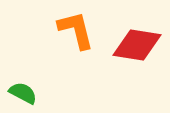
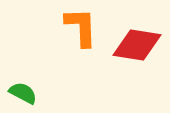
orange L-shape: moved 5 px right, 3 px up; rotated 12 degrees clockwise
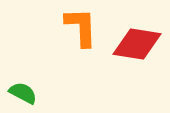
red diamond: moved 1 px up
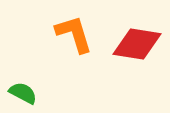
orange L-shape: moved 7 px left, 7 px down; rotated 15 degrees counterclockwise
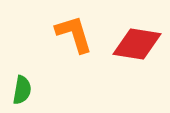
green semicircle: moved 1 px left, 3 px up; rotated 72 degrees clockwise
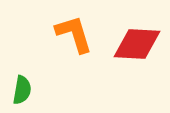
red diamond: rotated 6 degrees counterclockwise
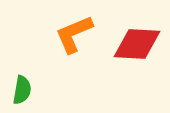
orange L-shape: rotated 96 degrees counterclockwise
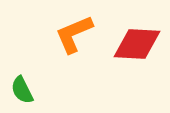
green semicircle: rotated 144 degrees clockwise
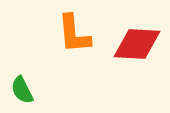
orange L-shape: rotated 72 degrees counterclockwise
